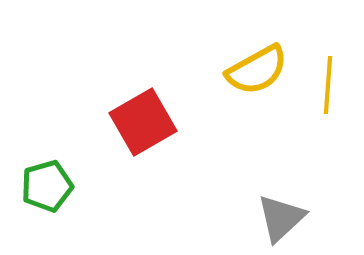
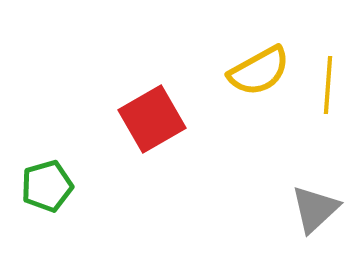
yellow semicircle: moved 2 px right, 1 px down
red square: moved 9 px right, 3 px up
gray triangle: moved 34 px right, 9 px up
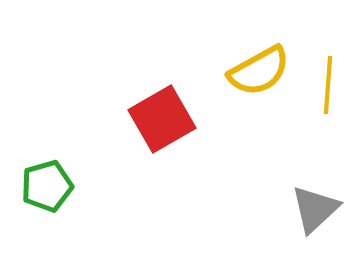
red square: moved 10 px right
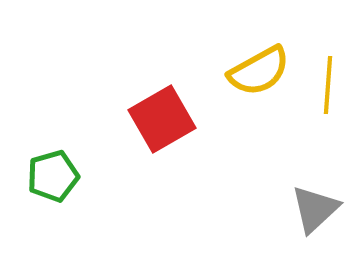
green pentagon: moved 6 px right, 10 px up
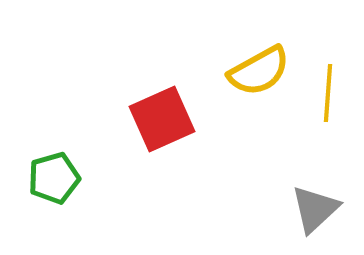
yellow line: moved 8 px down
red square: rotated 6 degrees clockwise
green pentagon: moved 1 px right, 2 px down
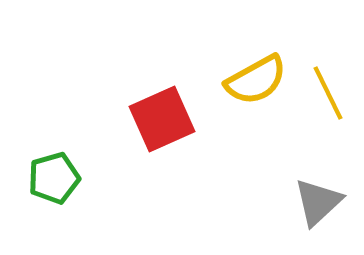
yellow semicircle: moved 3 px left, 9 px down
yellow line: rotated 30 degrees counterclockwise
gray triangle: moved 3 px right, 7 px up
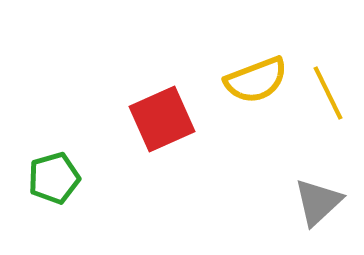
yellow semicircle: rotated 8 degrees clockwise
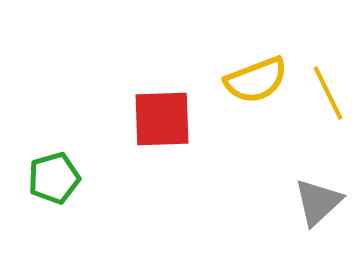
red square: rotated 22 degrees clockwise
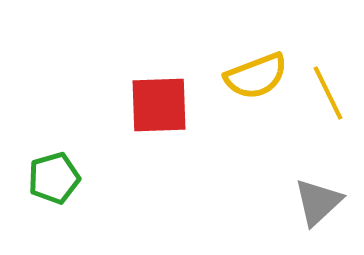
yellow semicircle: moved 4 px up
red square: moved 3 px left, 14 px up
